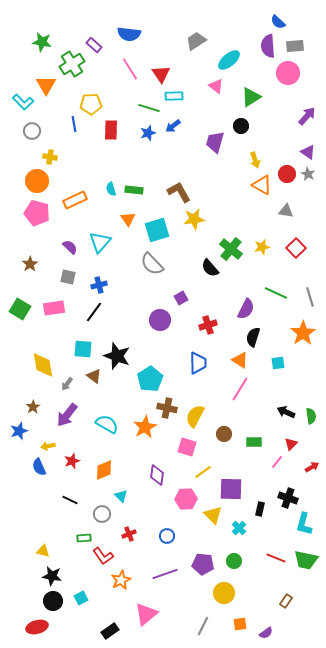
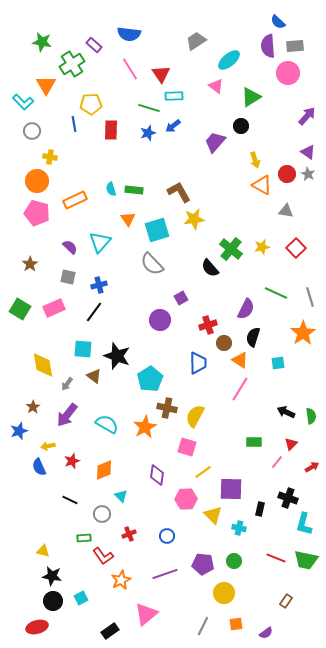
purple trapezoid at (215, 142): rotated 25 degrees clockwise
pink rectangle at (54, 308): rotated 15 degrees counterclockwise
brown circle at (224, 434): moved 91 px up
cyan cross at (239, 528): rotated 32 degrees counterclockwise
orange square at (240, 624): moved 4 px left
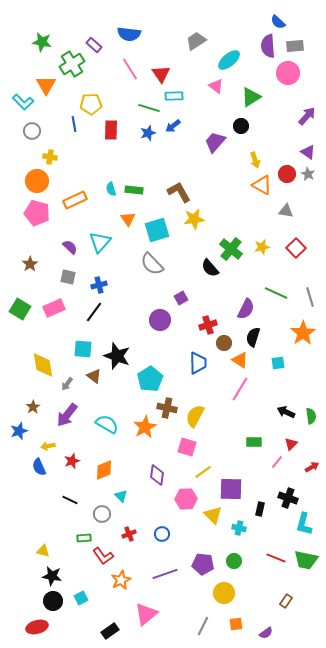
blue circle at (167, 536): moved 5 px left, 2 px up
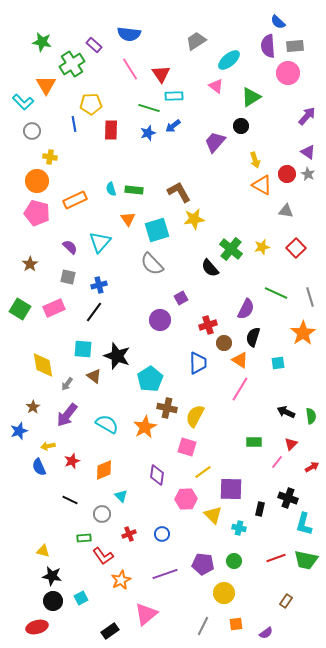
red line at (276, 558): rotated 42 degrees counterclockwise
